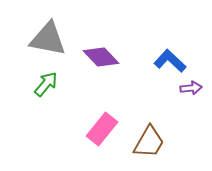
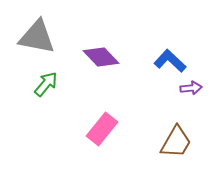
gray triangle: moved 11 px left, 2 px up
brown trapezoid: moved 27 px right
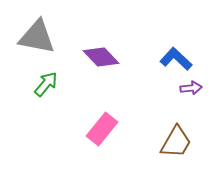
blue L-shape: moved 6 px right, 2 px up
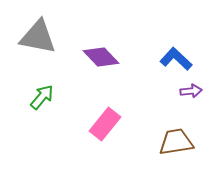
gray triangle: moved 1 px right
green arrow: moved 4 px left, 13 px down
purple arrow: moved 3 px down
pink rectangle: moved 3 px right, 5 px up
brown trapezoid: rotated 129 degrees counterclockwise
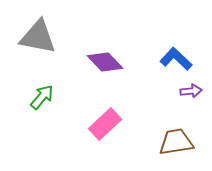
purple diamond: moved 4 px right, 5 px down
pink rectangle: rotated 8 degrees clockwise
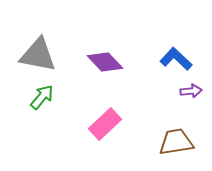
gray triangle: moved 18 px down
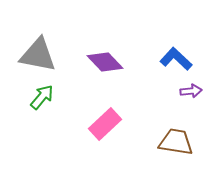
brown trapezoid: rotated 18 degrees clockwise
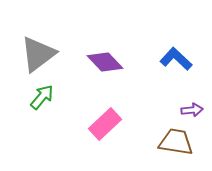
gray triangle: moved 1 px up; rotated 48 degrees counterclockwise
purple arrow: moved 1 px right, 19 px down
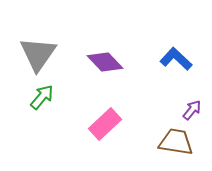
gray triangle: rotated 18 degrees counterclockwise
purple arrow: rotated 45 degrees counterclockwise
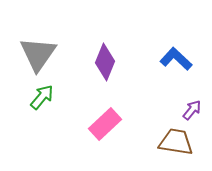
purple diamond: rotated 66 degrees clockwise
